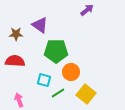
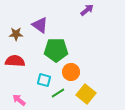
green pentagon: moved 1 px up
pink arrow: rotated 32 degrees counterclockwise
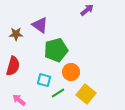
green pentagon: rotated 15 degrees counterclockwise
red semicircle: moved 2 px left, 5 px down; rotated 102 degrees clockwise
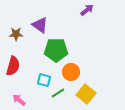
green pentagon: rotated 15 degrees clockwise
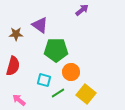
purple arrow: moved 5 px left
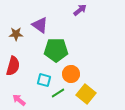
purple arrow: moved 2 px left
orange circle: moved 2 px down
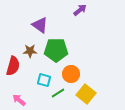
brown star: moved 14 px right, 17 px down
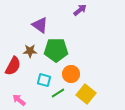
red semicircle: rotated 12 degrees clockwise
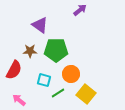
red semicircle: moved 1 px right, 4 px down
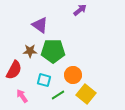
green pentagon: moved 3 px left, 1 px down
orange circle: moved 2 px right, 1 px down
green line: moved 2 px down
pink arrow: moved 3 px right, 4 px up; rotated 16 degrees clockwise
